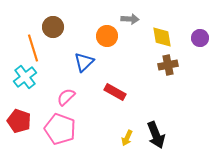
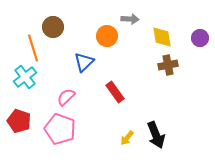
red rectangle: rotated 25 degrees clockwise
yellow arrow: rotated 14 degrees clockwise
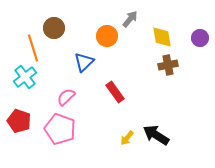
gray arrow: rotated 54 degrees counterclockwise
brown circle: moved 1 px right, 1 px down
black arrow: rotated 144 degrees clockwise
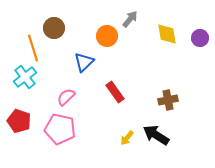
yellow diamond: moved 5 px right, 3 px up
brown cross: moved 35 px down
pink pentagon: rotated 8 degrees counterclockwise
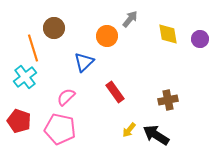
yellow diamond: moved 1 px right
purple circle: moved 1 px down
yellow arrow: moved 2 px right, 8 px up
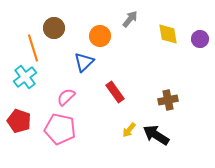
orange circle: moved 7 px left
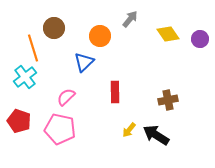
yellow diamond: rotated 25 degrees counterclockwise
red rectangle: rotated 35 degrees clockwise
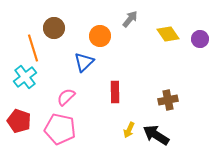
yellow arrow: rotated 14 degrees counterclockwise
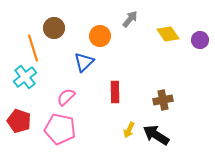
purple circle: moved 1 px down
brown cross: moved 5 px left
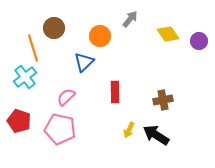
purple circle: moved 1 px left, 1 px down
